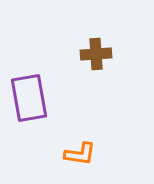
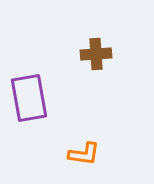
orange L-shape: moved 4 px right
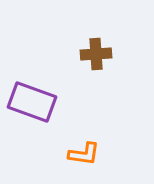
purple rectangle: moved 3 px right, 4 px down; rotated 60 degrees counterclockwise
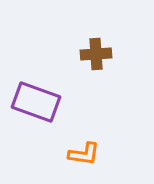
purple rectangle: moved 4 px right
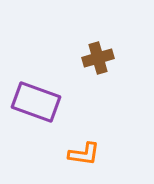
brown cross: moved 2 px right, 4 px down; rotated 12 degrees counterclockwise
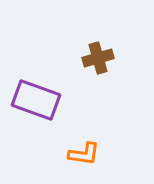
purple rectangle: moved 2 px up
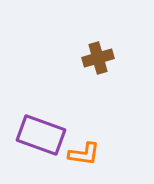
purple rectangle: moved 5 px right, 35 px down
